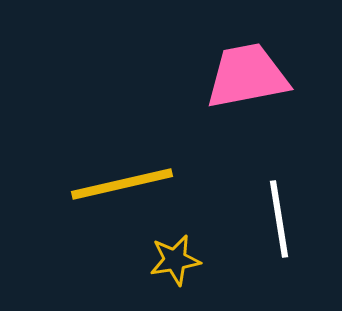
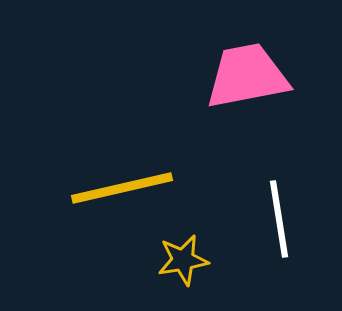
yellow line: moved 4 px down
yellow star: moved 8 px right
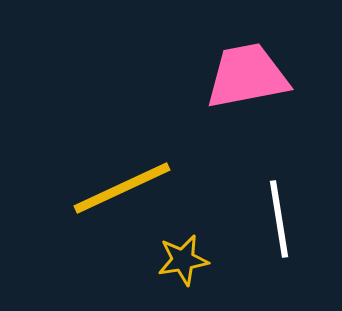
yellow line: rotated 12 degrees counterclockwise
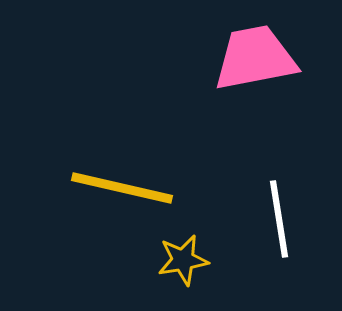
pink trapezoid: moved 8 px right, 18 px up
yellow line: rotated 38 degrees clockwise
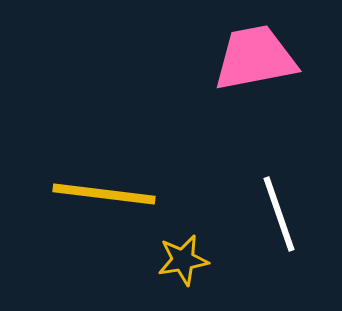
yellow line: moved 18 px left, 6 px down; rotated 6 degrees counterclockwise
white line: moved 5 px up; rotated 10 degrees counterclockwise
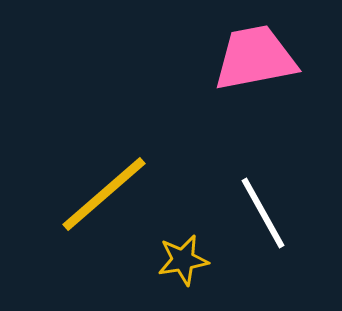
yellow line: rotated 48 degrees counterclockwise
white line: moved 16 px left, 1 px up; rotated 10 degrees counterclockwise
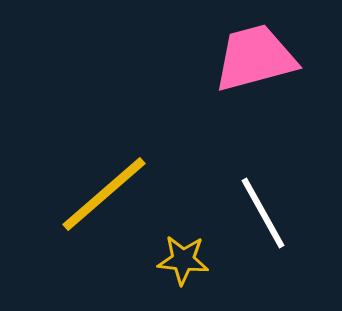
pink trapezoid: rotated 4 degrees counterclockwise
yellow star: rotated 15 degrees clockwise
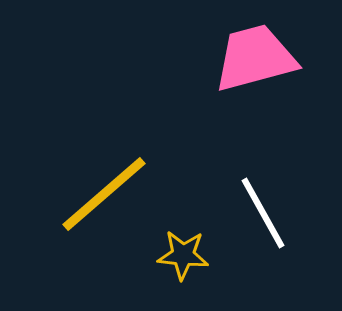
yellow star: moved 5 px up
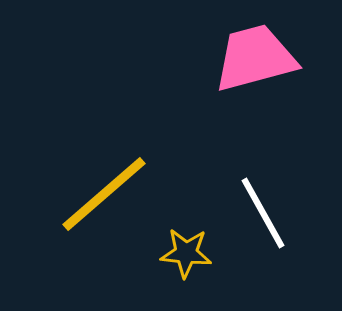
yellow star: moved 3 px right, 2 px up
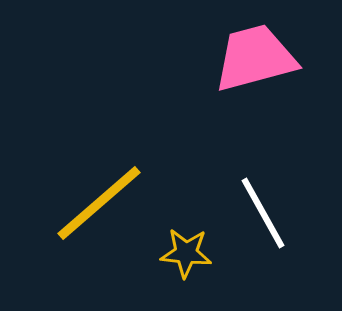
yellow line: moved 5 px left, 9 px down
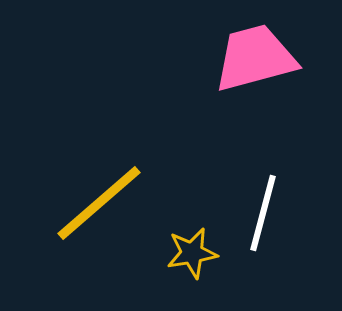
white line: rotated 44 degrees clockwise
yellow star: moved 6 px right; rotated 15 degrees counterclockwise
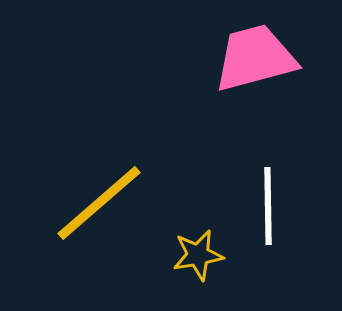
white line: moved 5 px right, 7 px up; rotated 16 degrees counterclockwise
yellow star: moved 6 px right, 2 px down
